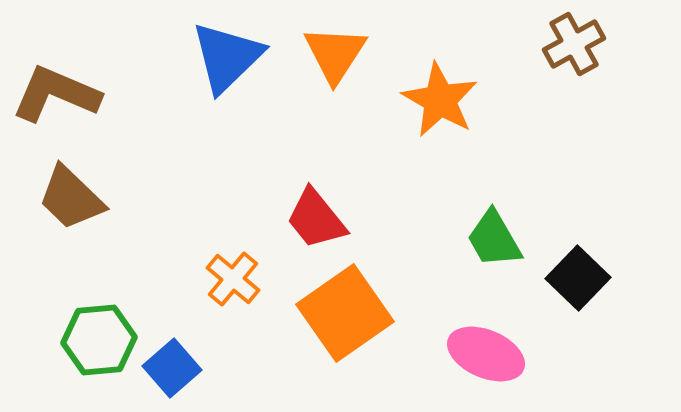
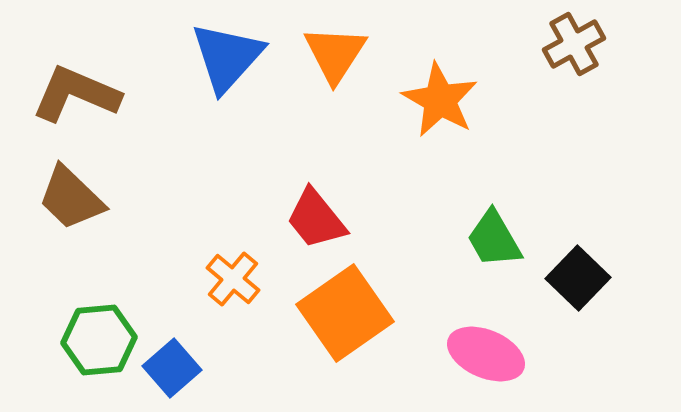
blue triangle: rotated 4 degrees counterclockwise
brown L-shape: moved 20 px right
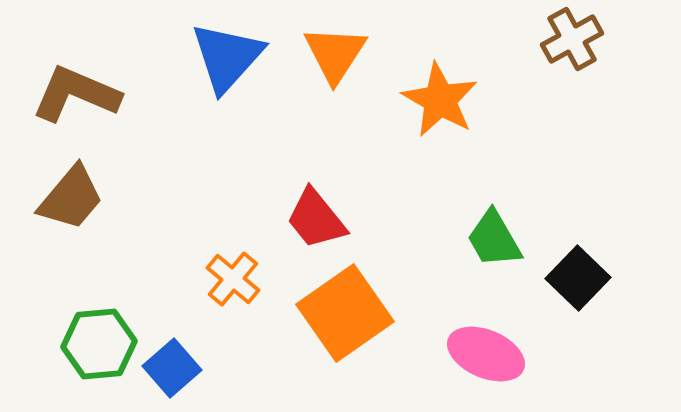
brown cross: moved 2 px left, 5 px up
brown trapezoid: rotated 94 degrees counterclockwise
green hexagon: moved 4 px down
